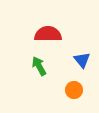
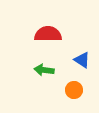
blue triangle: rotated 18 degrees counterclockwise
green arrow: moved 5 px right, 4 px down; rotated 54 degrees counterclockwise
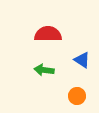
orange circle: moved 3 px right, 6 px down
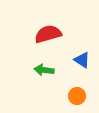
red semicircle: rotated 16 degrees counterclockwise
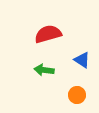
orange circle: moved 1 px up
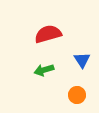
blue triangle: rotated 24 degrees clockwise
green arrow: rotated 24 degrees counterclockwise
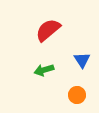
red semicircle: moved 4 px up; rotated 24 degrees counterclockwise
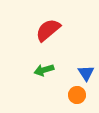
blue triangle: moved 4 px right, 13 px down
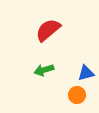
blue triangle: rotated 48 degrees clockwise
